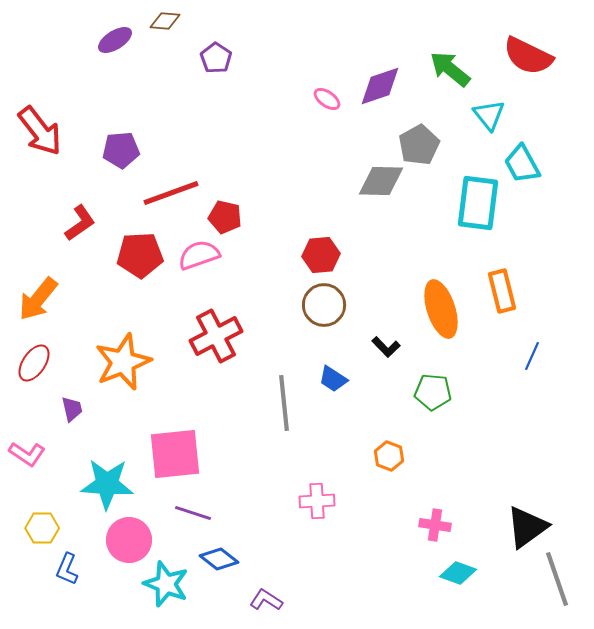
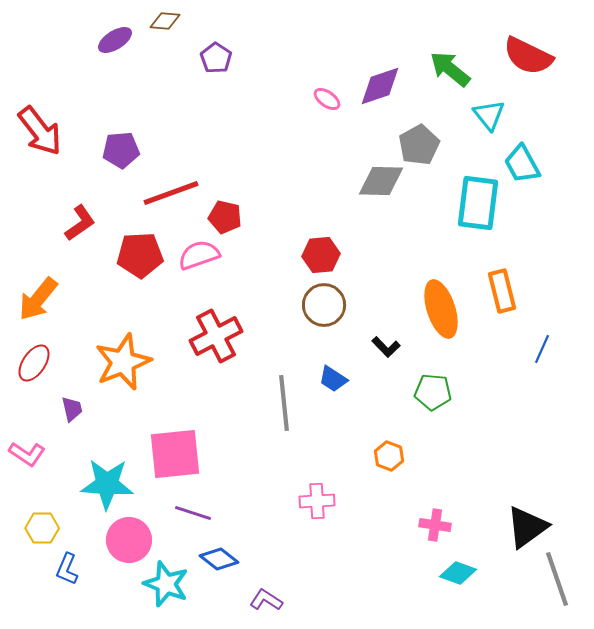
blue line at (532, 356): moved 10 px right, 7 px up
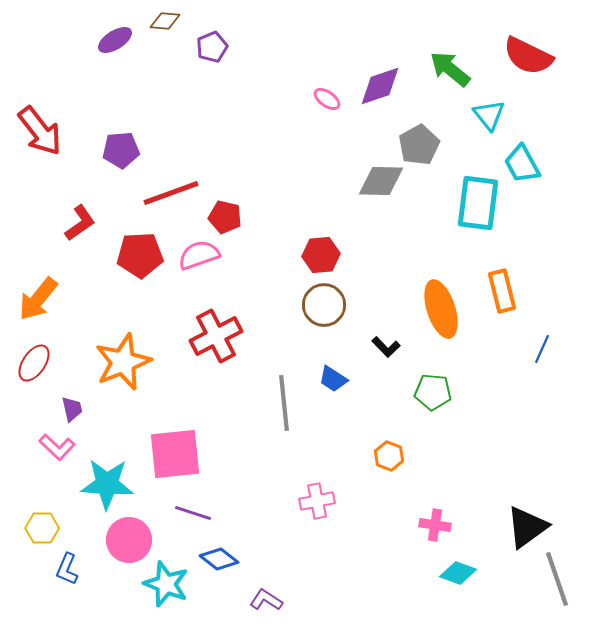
purple pentagon at (216, 58): moved 4 px left, 11 px up; rotated 16 degrees clockwise
pink L-shape at (27, 454): moved 30 px right, 7 px up; rotated 9 degrees clockwise
pink cross at (317, 501): rotated 8 degrees counterclockwise
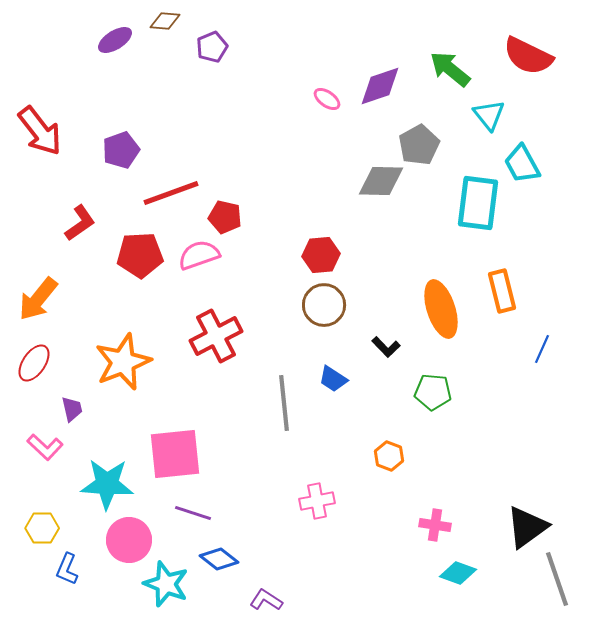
purple pentagon at (121, 150): rotated 15 degrees counterclockwise
pink L-shape at (57, 447): moved 12 px left
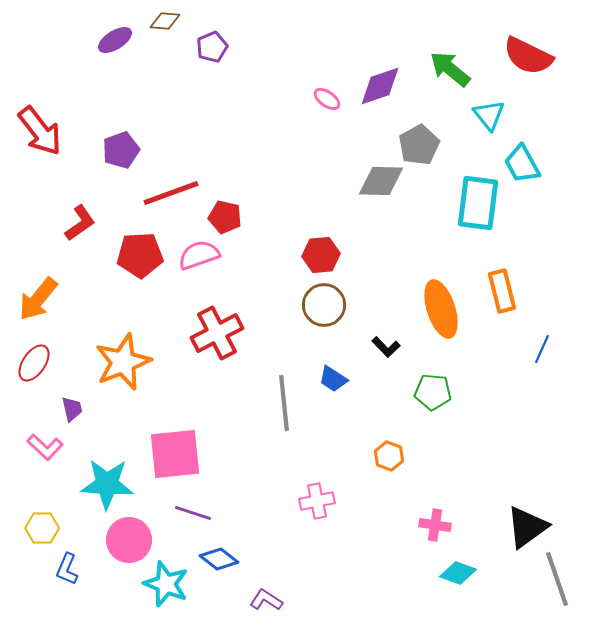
red cross at (216, 336): moved 1 px right, 3 px up
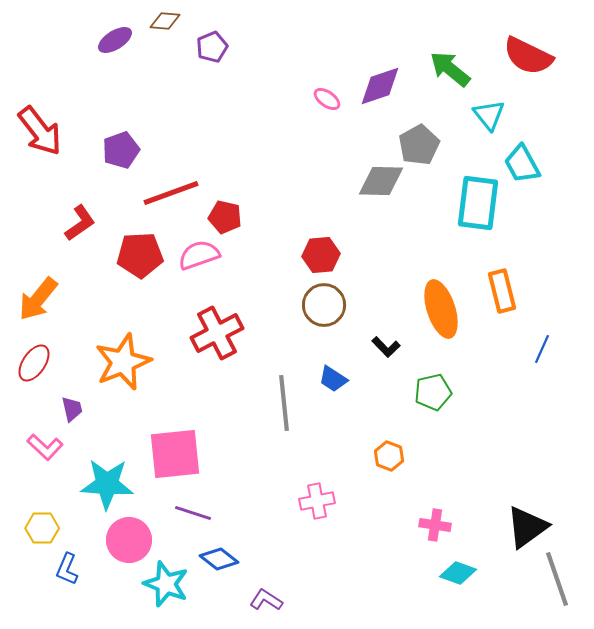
green pentagon at (433, 392): rotated 18 degrees counterclockwise
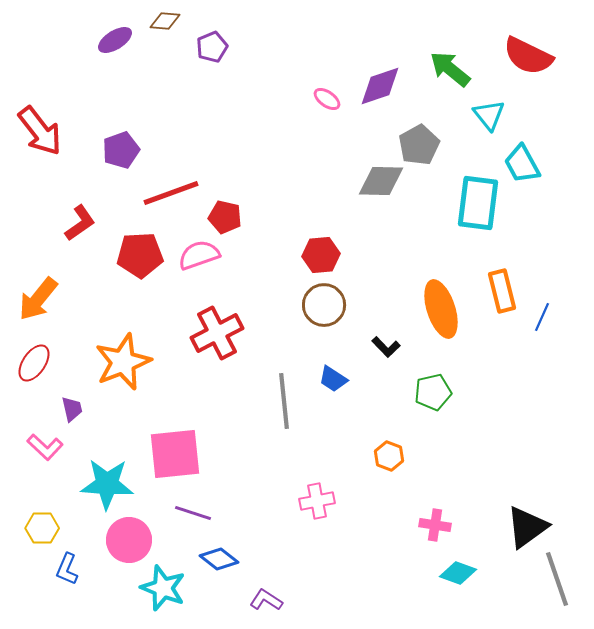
blue line at (542, 349): moved 32 px up
gray line at (284, 403): moved 2 px up
cyan star at (166, 584): moved 3 px left, 4 px down
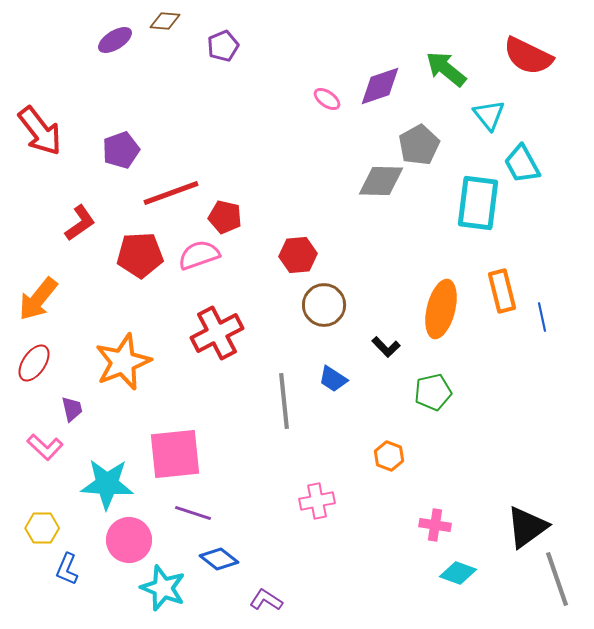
purple pentagon at (212, 47): moved 11 px right, 1 px up
green arrow at (450, 69): moved 4 px left
red hexagon at (321, 255): moved 23 px left
orange ellipse at (441, 309): rotated 32 degrees clockwise
blue line at (542, 317): rotated 36 degrees counterclockwise
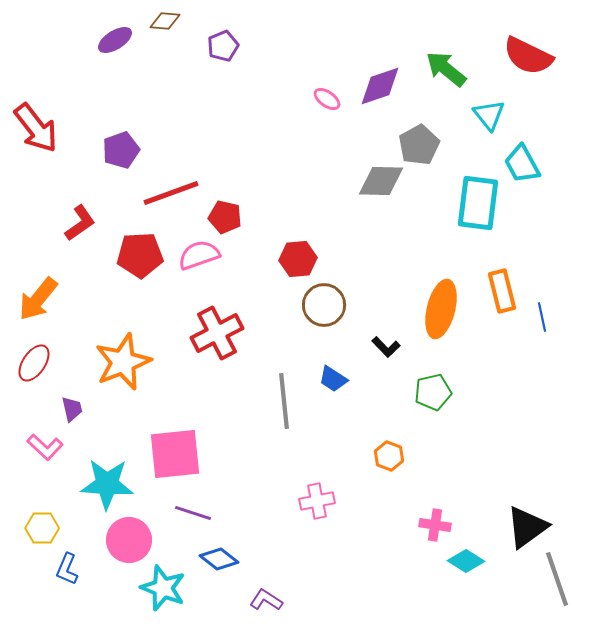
red arrow at (40, 131): moved 4 px left, 3 px up
red hexagon at (298, 255): moved 4 px down
cyan diamond at (458, 573): moved 8 px right, 12 px up; rotated 12 degrees clockwise
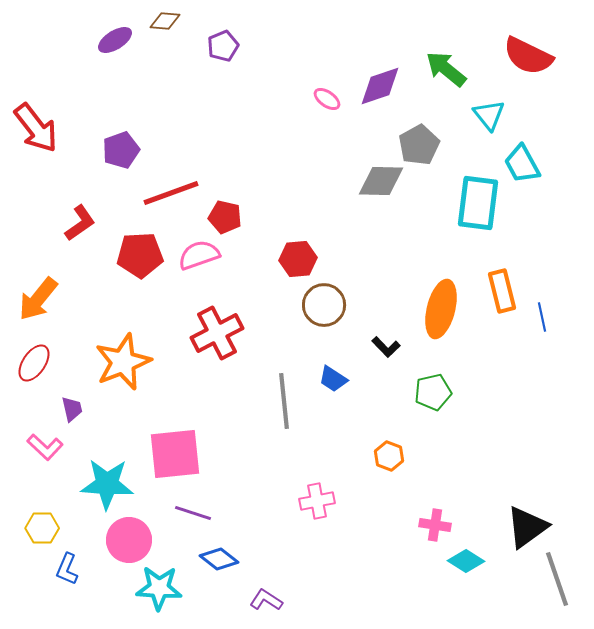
cyan star at (163, 588): moved 4 px left; rotated 18 degrees counterclockwise
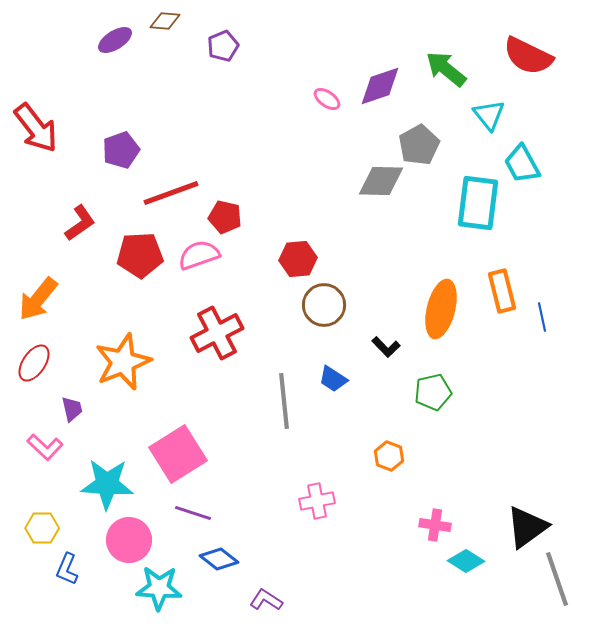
pink square at (175, 454): moved 3 px right; rotated 26 degrees counterclockwise
